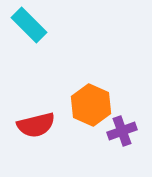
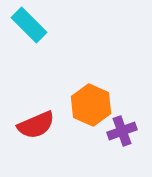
red semicircle: rotated 9 degrees counterclockwise
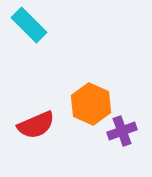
orange hexagon: moved 1 px up
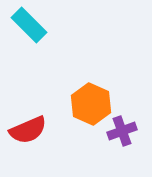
red semicircle: moved 8 px left, 5 px down
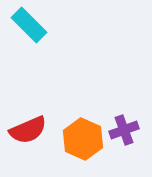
orange hexagon: moved 8 px left, 35 px down
purple cross: moved 2 px right, 1 px up
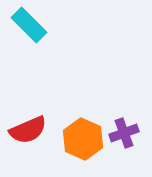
purple cross: moved 3 px down
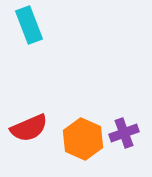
cyan rectangle: rotated 24 degrees clockwise
red semicircle: moved 1 px right, 2 px up
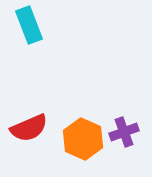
purple cross: moved 1 px up
